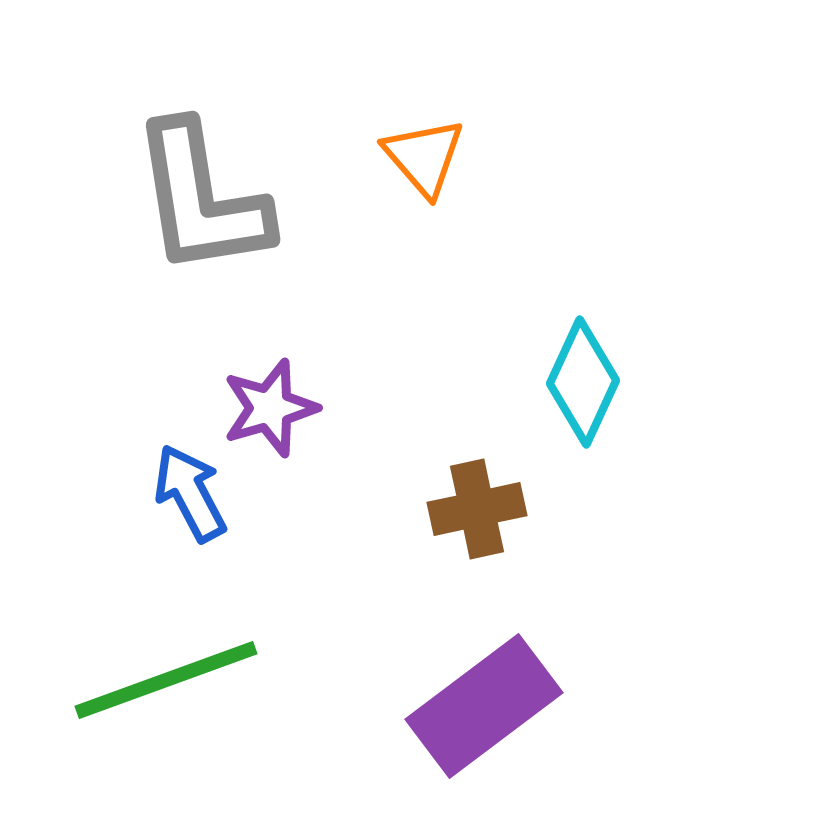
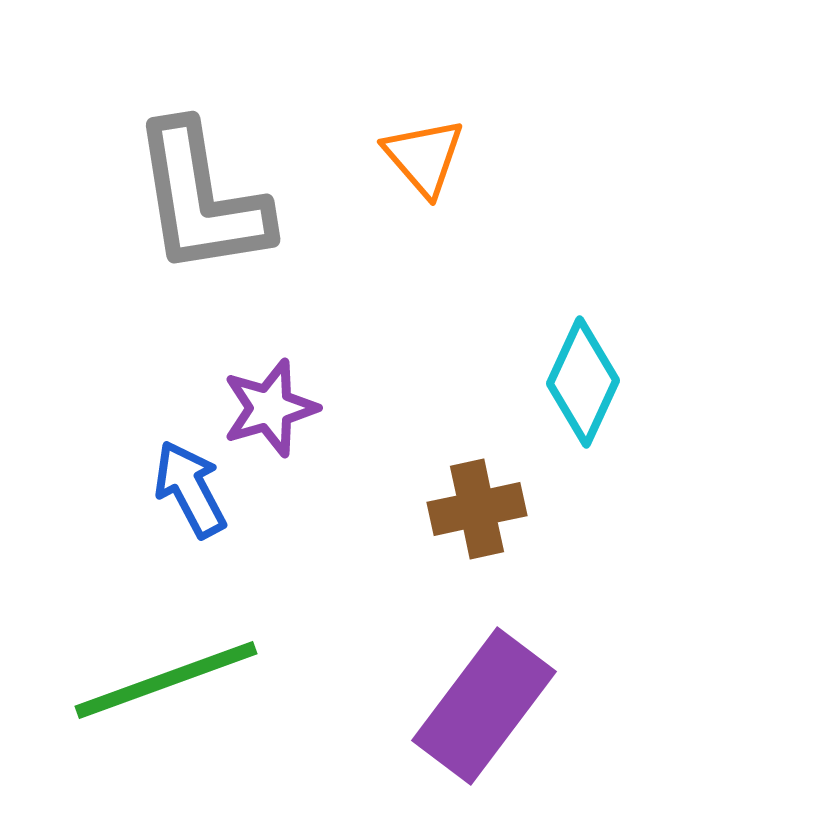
blue arrow: moved 4 px up
purple rectangle: rotated 16 degrees counterclockwise
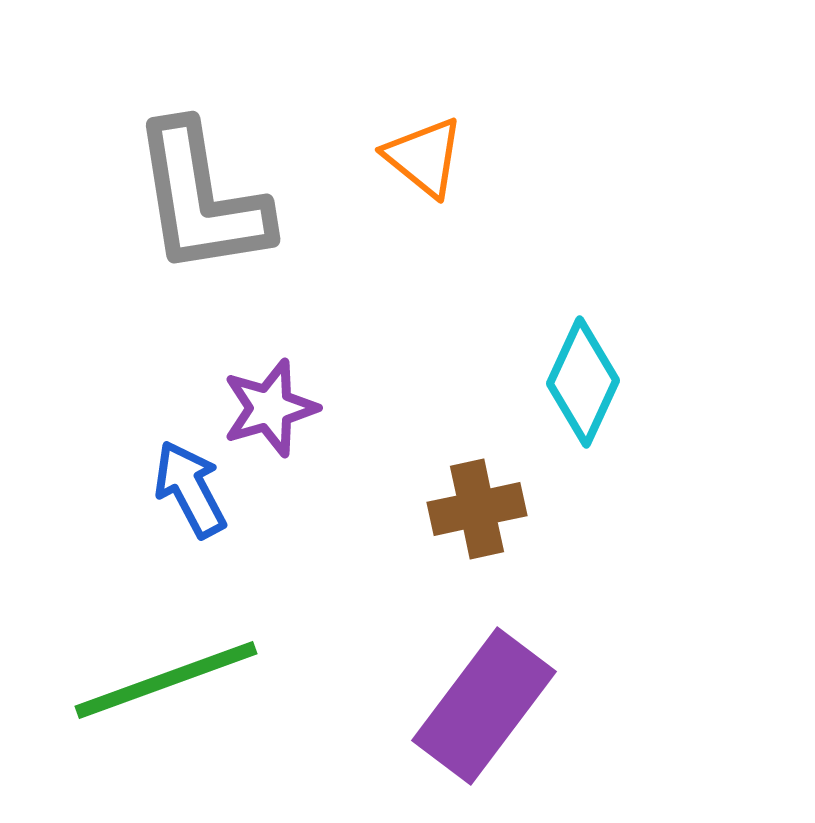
orange triangle: rotated 10 degrees counterclockwise
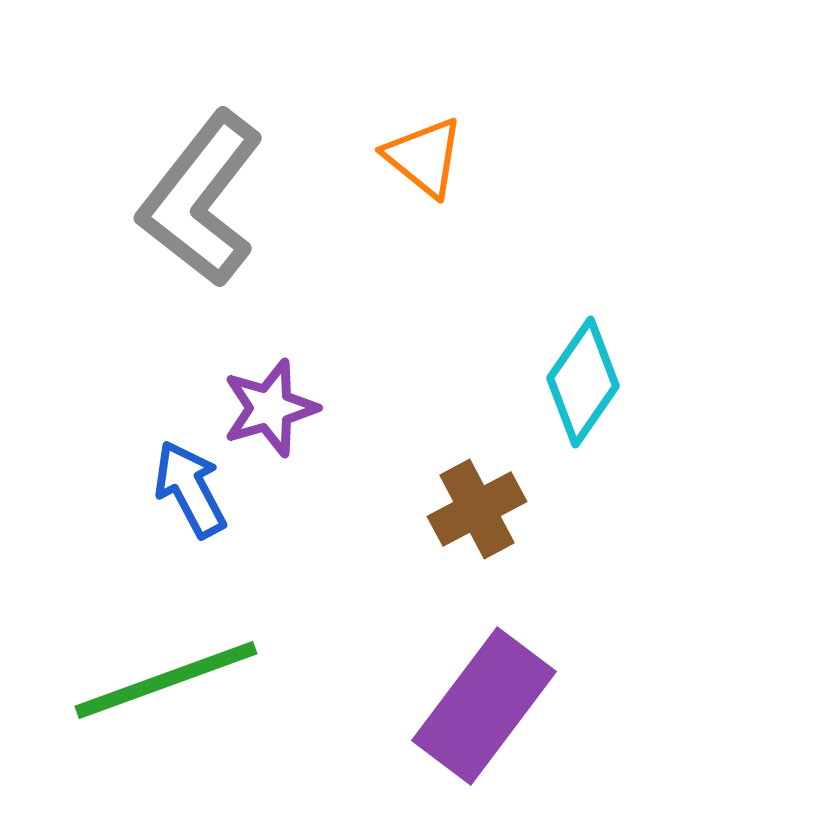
gray L-shape: rotated 47 degrees clockwise
cyan diamond: rotated 10 degrees clockwise
brown cross: rotated 16 degrees counterclockwise
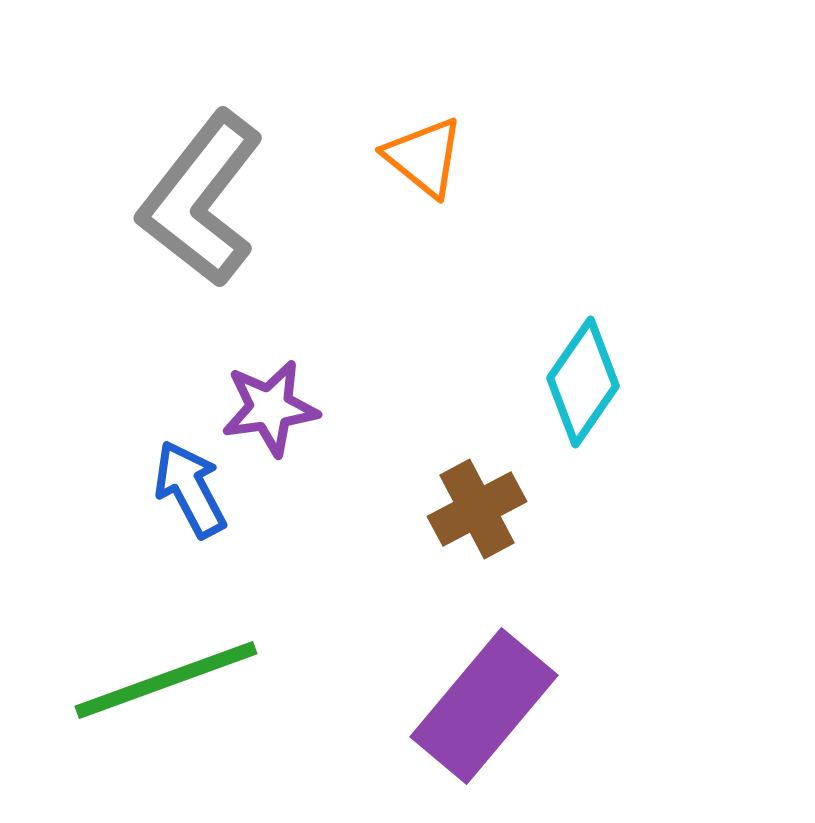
purple star: rotated 8 degrees clockwise
purple rectangle: rotated 3 degrees clockwise
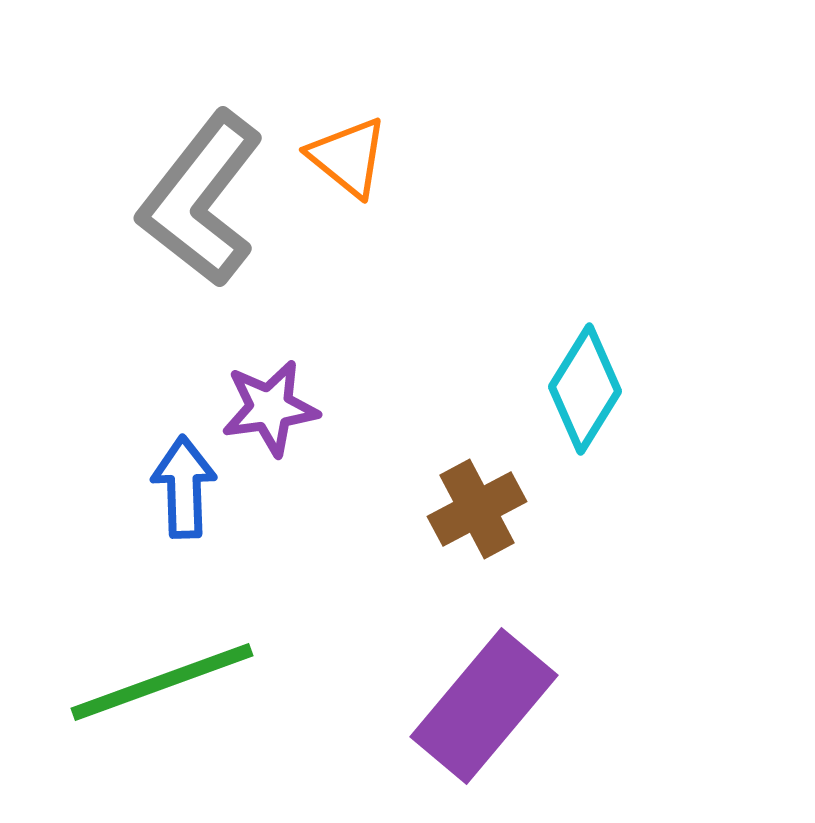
orange triangle: moved 76 px left
cyan diamond: moved 2 px right, 7 px down; rotated 3 degrees counterclockwise
blue arrow: moved 6 px left, 2 px up; rotated 26 degrees clockwise
green line: moved 4 px left, 2 px down
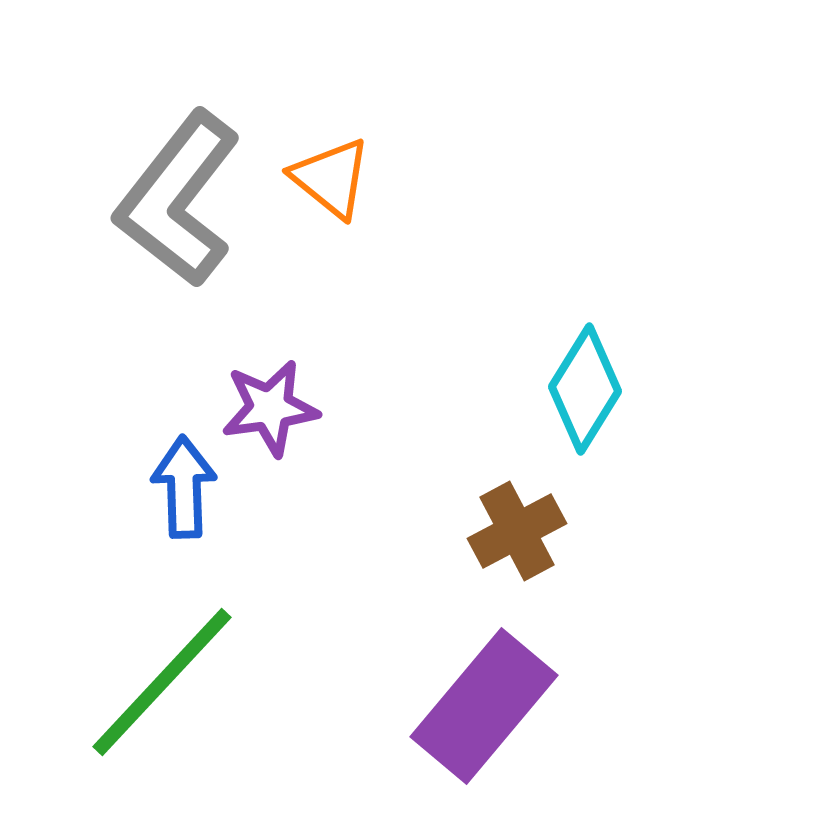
orange triangle: moved 17 px left, 21 px down
gray L-shape: moved 23 px left
brown cross: moved 40 px right, 22 px down
green line: rotated 27 degrees counterclockwise
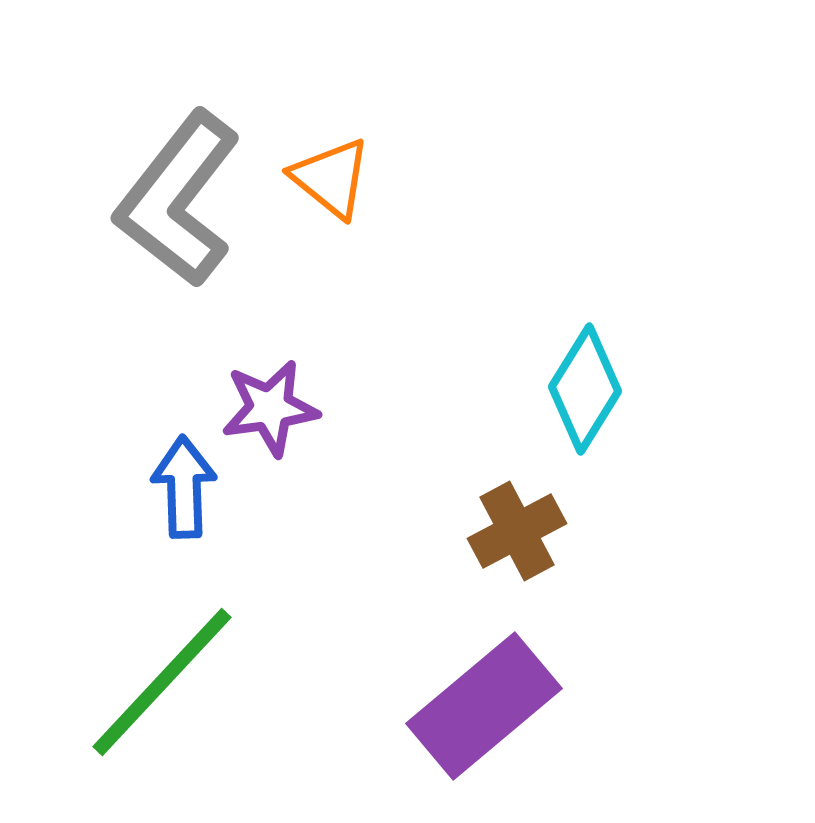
purple rectangle: rotated 10 degrees clockwise
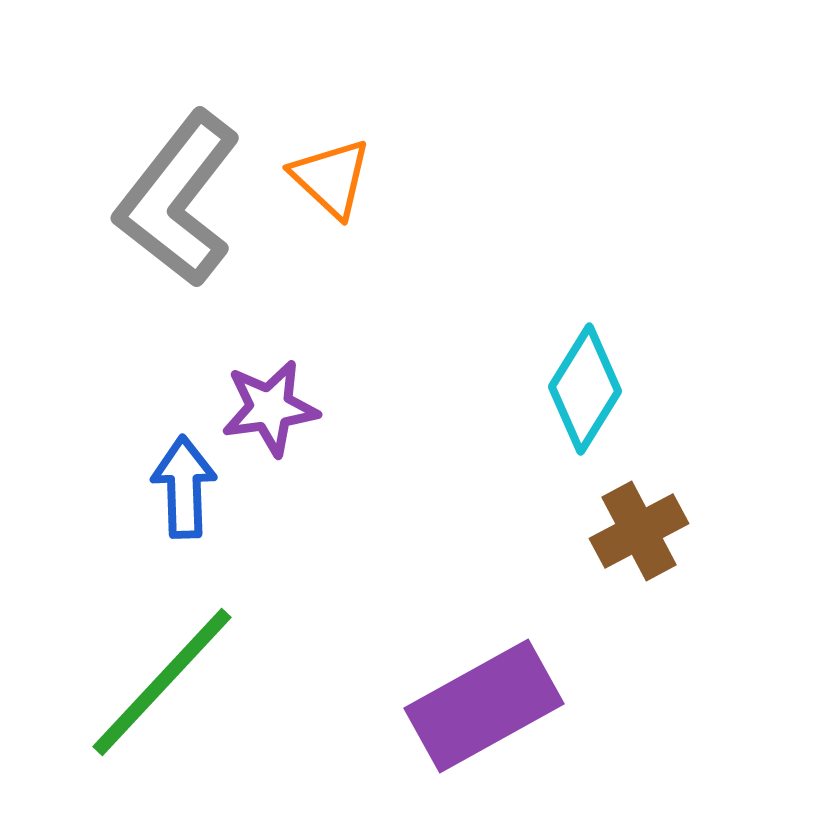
orange triangle: rotated 4 degrees clockwise
brown cross: moved 122 px right
purple rectangle: rotated 11 degrees clockwise
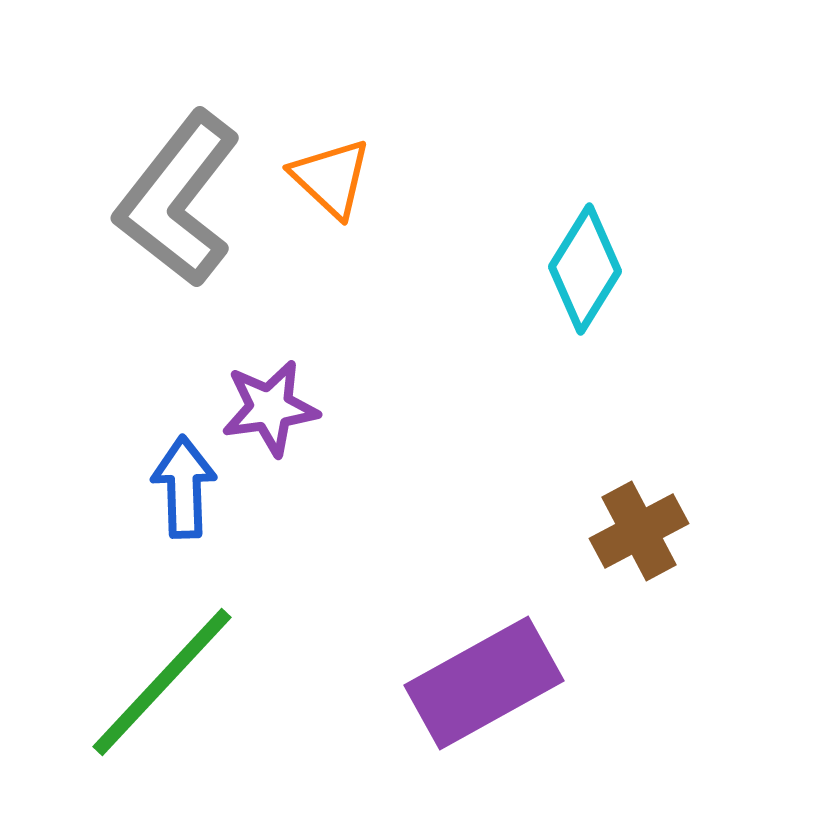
cyan diamond: moved 120 px up
purple rectangle: moved 23 px up
